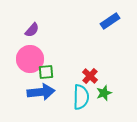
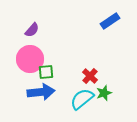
cyan semicircle: moved 1 px right, 2 px down; rotated 130 degrees counterclockwise
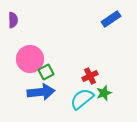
blue rectangle: moved 1 px right, 2 px up
purple semicircle: moved 19 px left, 10 px up; rotated 42 degrees counterclockwise
green square: rotated 21 degrees counterclockwise
red cross: rotated 21 degrees clockwise
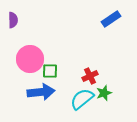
green square: moved 4 px right, 1 px up; rotated 28 degrees clockwise
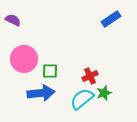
purple semicircle: rotated 63 degrees counterclockwise
pink circle: moved 6 px left
blue arrow: moved 1 px down
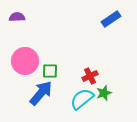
purple semicircle: moved 4 px right, 3 px up; rotated 28 degrees counterclockwise
pink circle: moved 1 px right, 2 px down
blue arrow: rotated 44 degrees counterclockwise
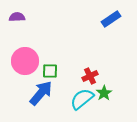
green star: rotated 14 degrees counterclockwise
